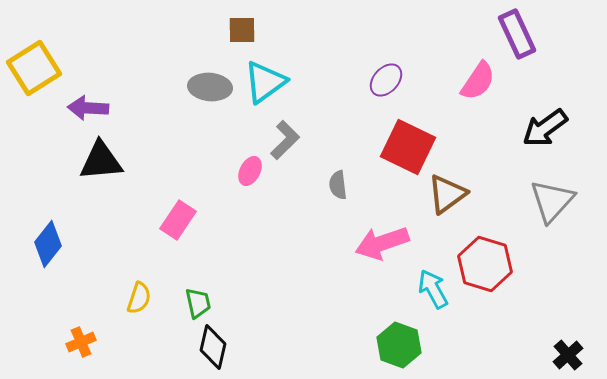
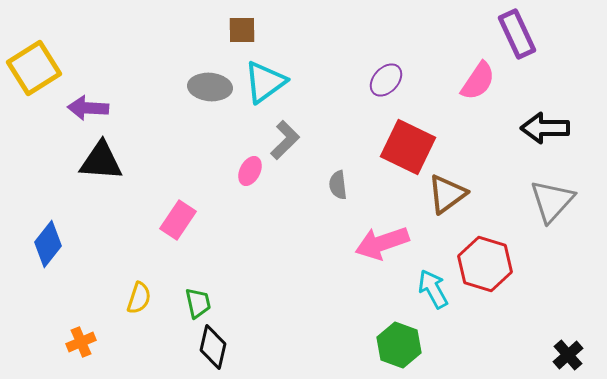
black arrow: rotated 36 degrees clockwise
black triangle: rotated 9 degrees clockwise
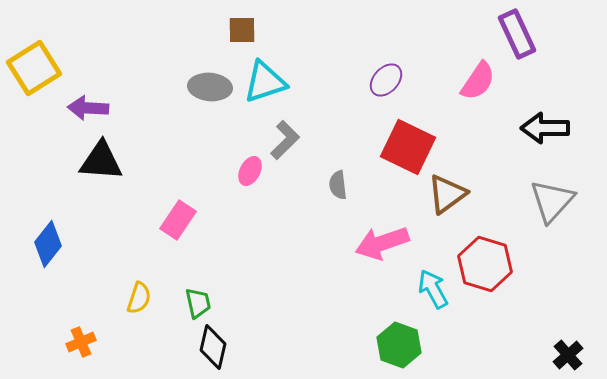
cyan triangle: rotated 18 degrees clockwise
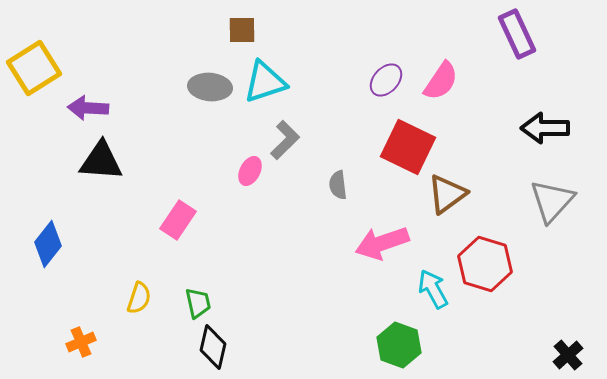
pink semicircle: moved 37 px left
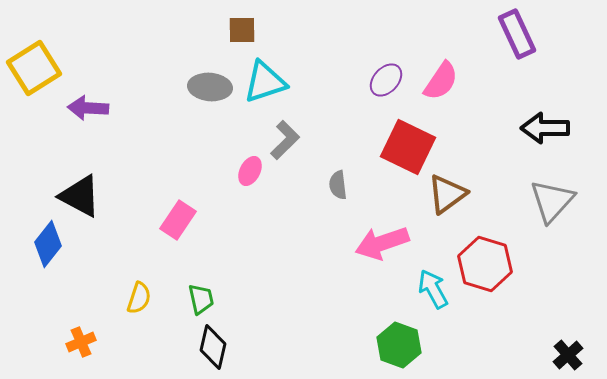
black triangle: moved 21 px left, 35 px down; rotated 24 degrees clockwise
green trapezoid: moved 3 px right, 4 px up
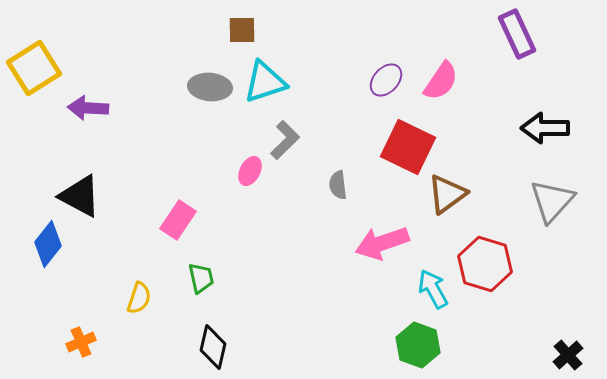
green trapezoid: moved 21 px up
green hexagon: moved 19 px right
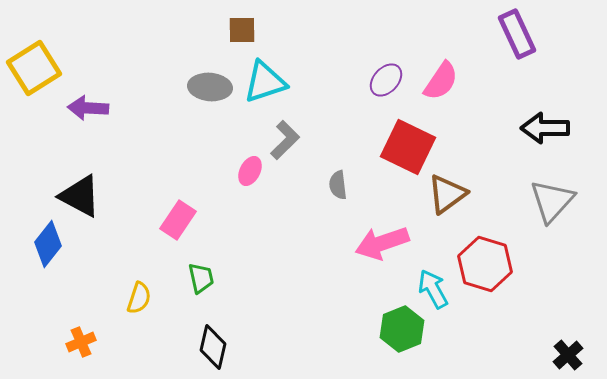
green hexagon: moved 16 px left, 16 px up; rotated 18 degrees clockwise
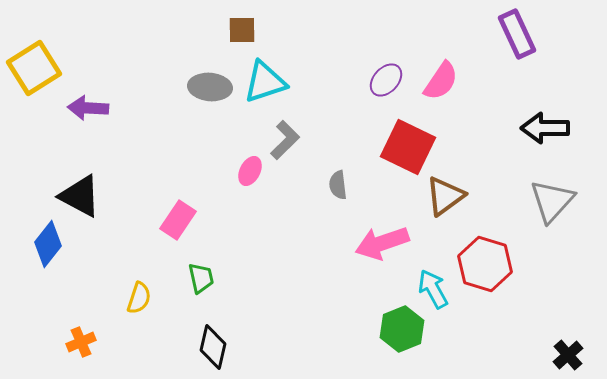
brown triangle: moved 2 px left, 2 px down
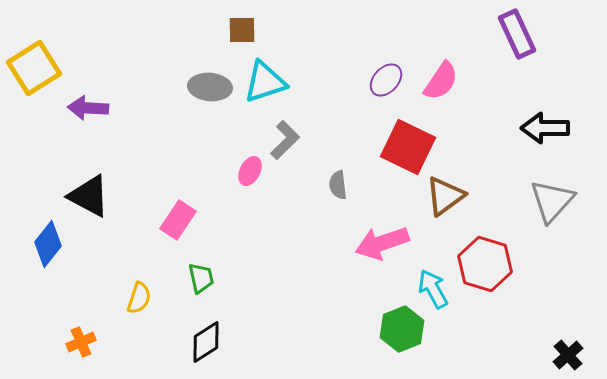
black triangle: moved 9 px right
black diamond: moved 7 px left, 5 px up; rotated 45 degrees clockwise
